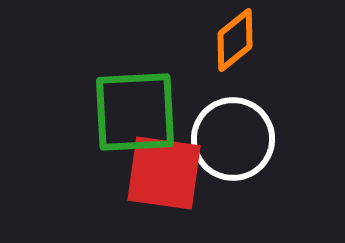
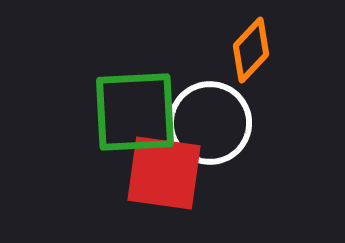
orange diamond: moved 16 px right, 10 px down; rotated 8 degrees counterclockwise
white circle: moved 23 px left, 16 px up
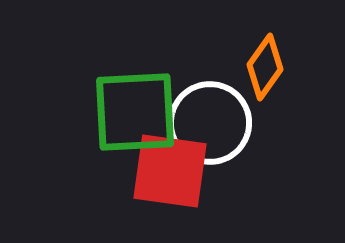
orange diamond: moved 14 px right, 17 px down; rotated 8 degrees counterclockwise
red square: moved 6 px right, 2 px up
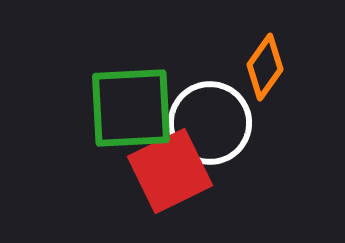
green square: moved 4 px left, 4 px up
red square: rotated 34 degrees counterclockwise
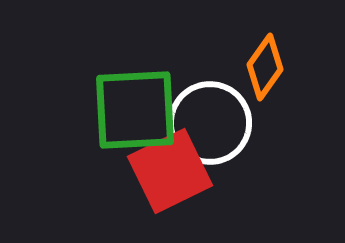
green square: moved 4 px right, 2 px down
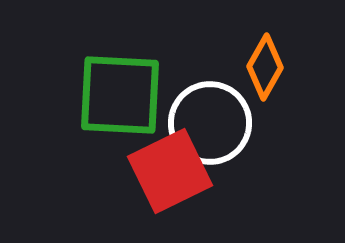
orange diamond: rotated 6 degrees counterclockwise
green square: moved 15 px left, 15 px up; rotated 6 degrees clockwise
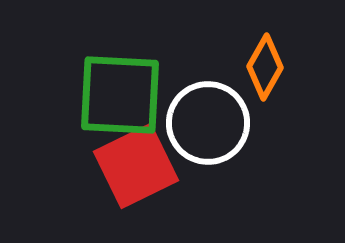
white circle: moved 2 px left
red square: moved 34 px left, 5 px up
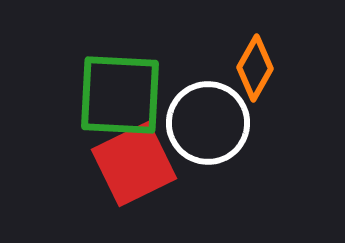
orange diamond: moved 10 px left, 1 px down
red square: moved 2 px left, 2 px up
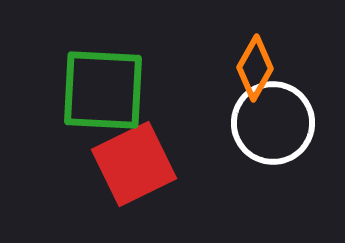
green square: moved 17 px left, 5 px up
white circle: moved 65 px right
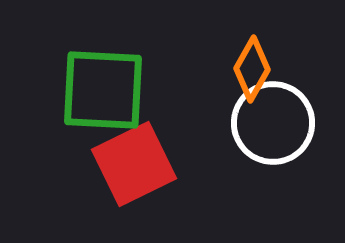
orange diamond: moved 3 px left, 1 px down
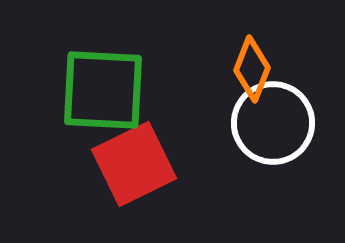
orange diamond: rotated 8 degrees counterclockwise
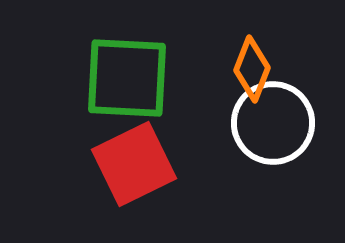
green square: moved 24 px right, 12 px up
